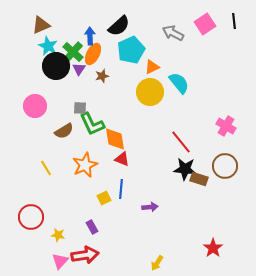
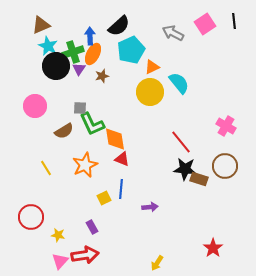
green cross: rotated 30 degrees clockwise
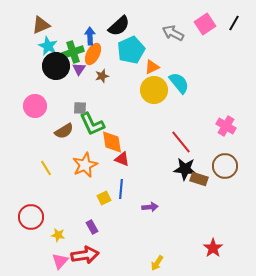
black line: moved 2 px down; rotated 35 degrees clockwise
yellow circle: moved 4 px right, 2 px up
orange diamond: moved 3 px left, 3 px down
